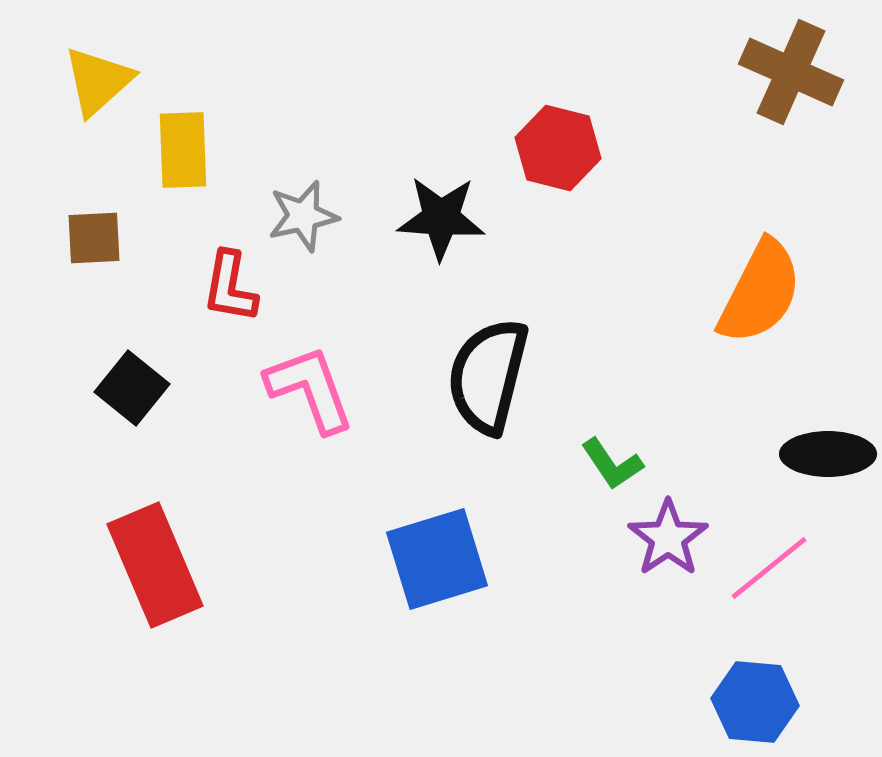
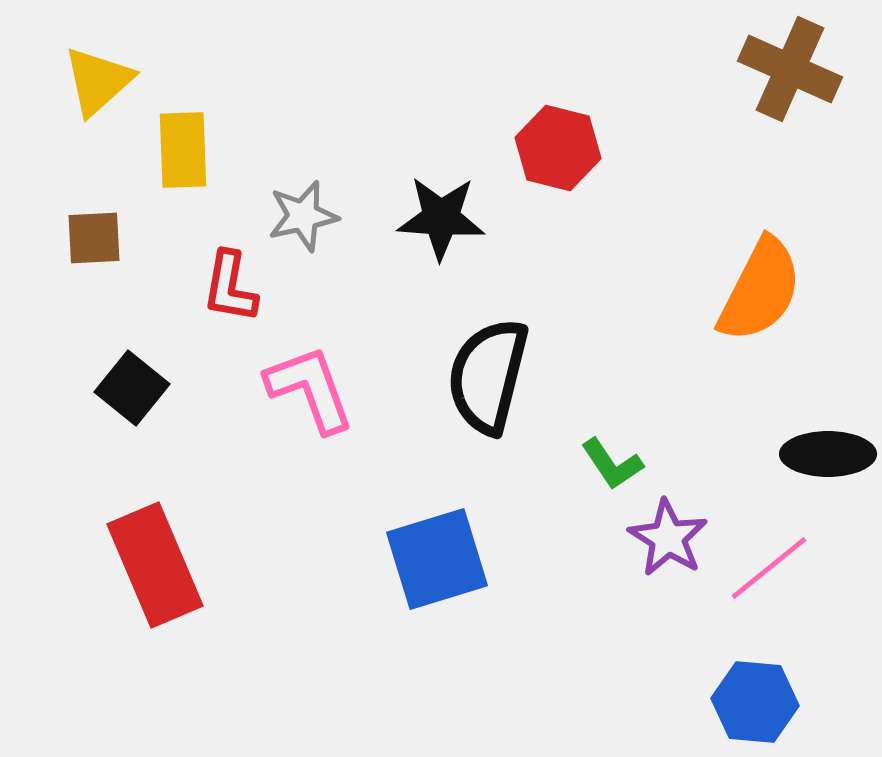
brown cross: moved 1 px left, 3 px up
orange semicircle: moved 2 px up
purple star: rotated 6 degrees counterclockwise
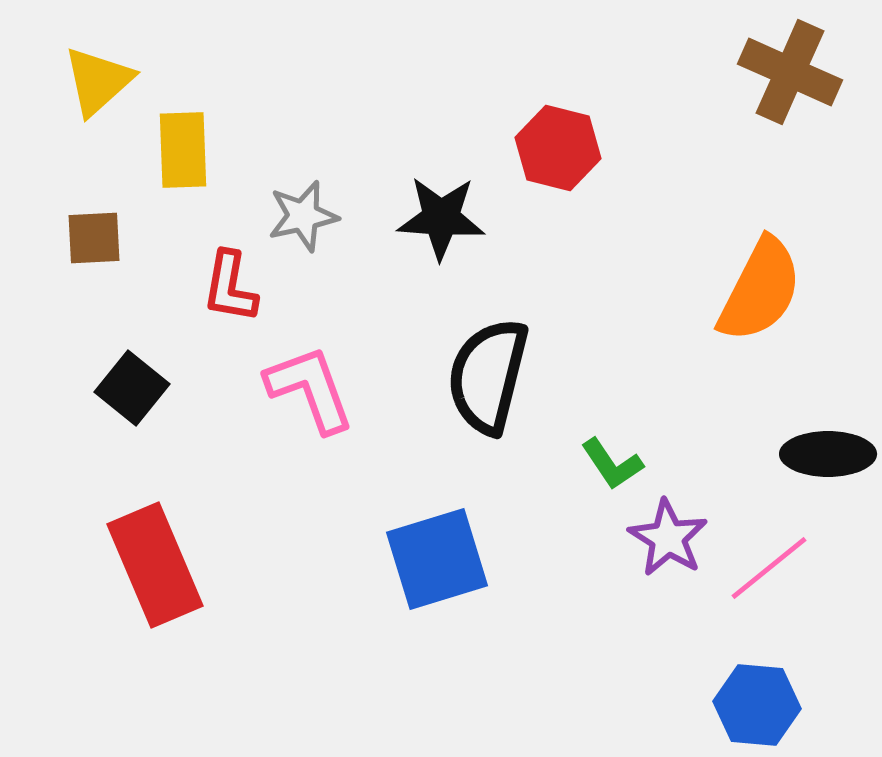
brown cross: moved 3 px down
blue hexagon: moved 2 px right, 3 px down
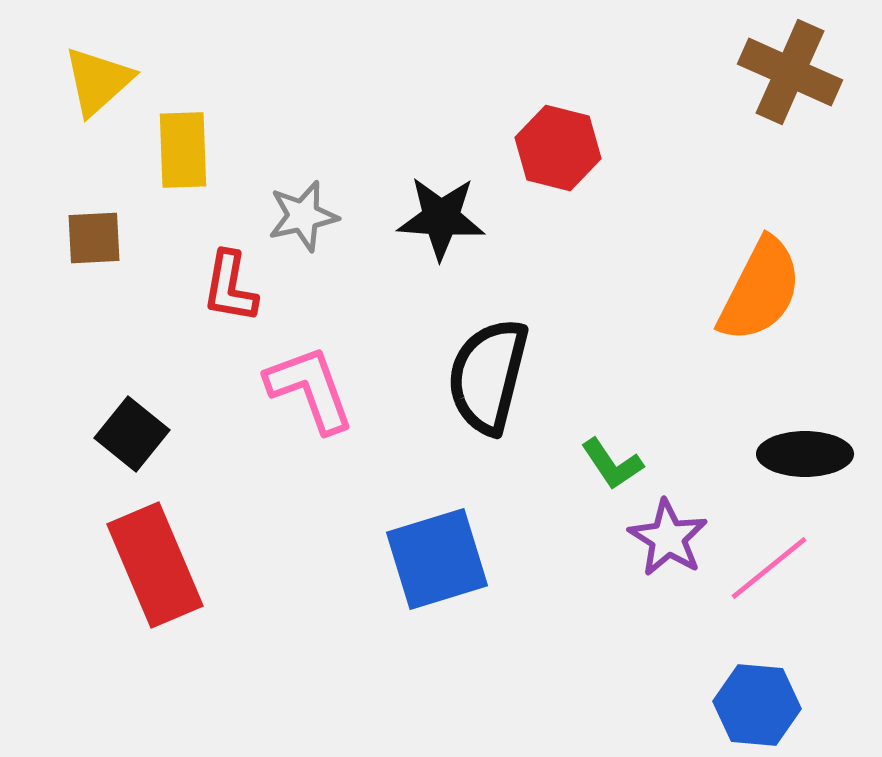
black square: moved 46 px down
black ellipse: moved 23 px left
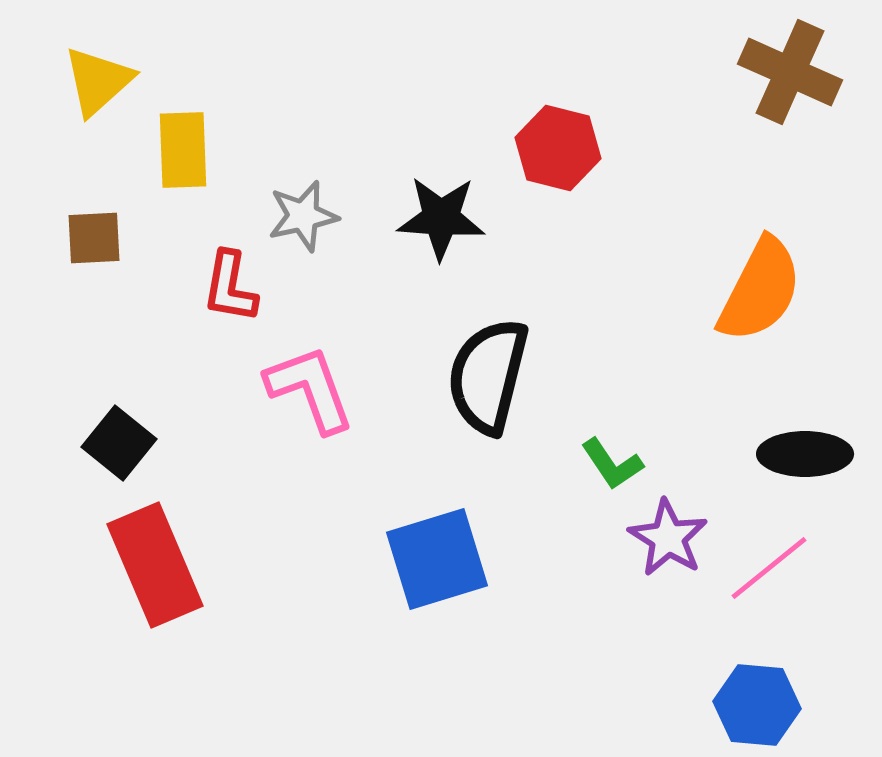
black square: moved 13 px left, 9 px down
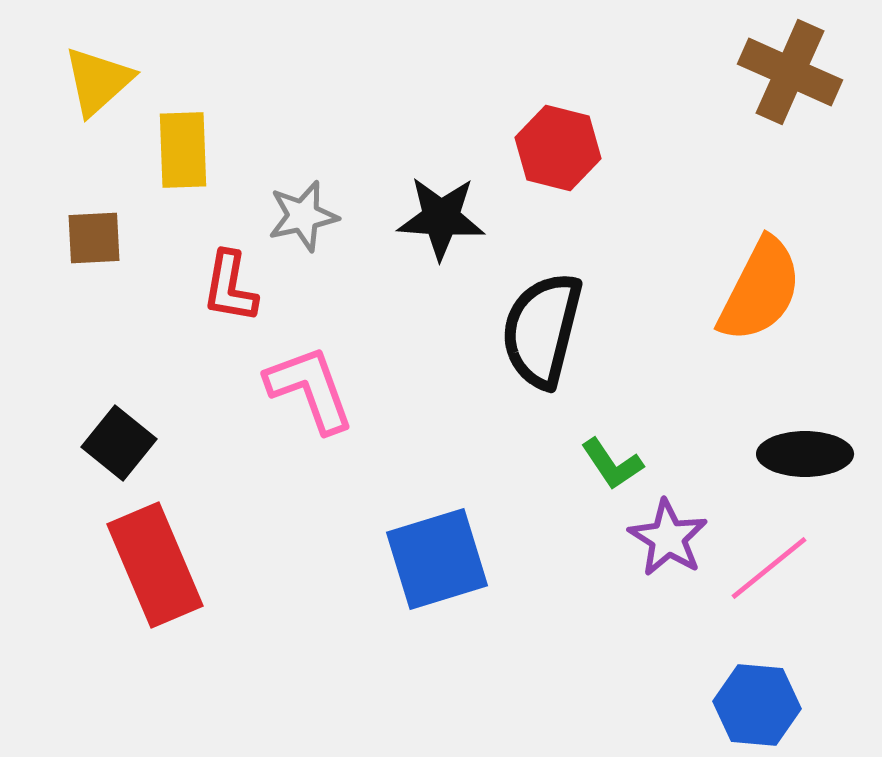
black semicircle: moved 54 px right, 46 px up
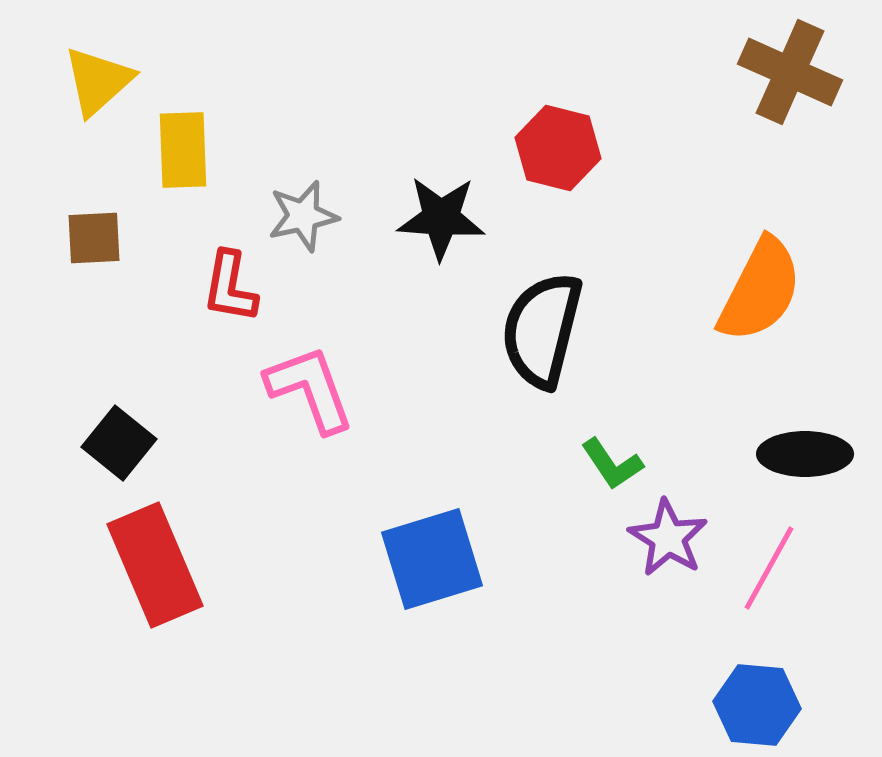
blue square: moved 5 px left
pink line: rotated 22 degrees counterclockwise
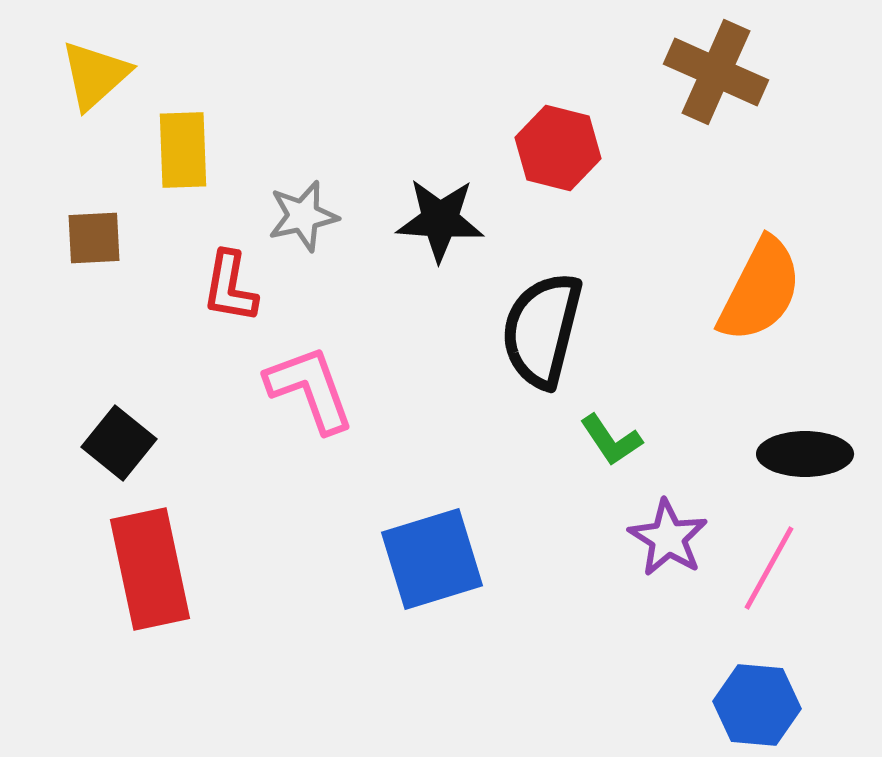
brown cross: moved 74 px left
yellow triangle: moved 3 px left, 6 px up
black star: moved 1 px left, 2 px down
green L-shape: moved 1 px left, 24 px up
red rectangle: moved 5 px left, 4 px down; rotated 11 degrees clockwise
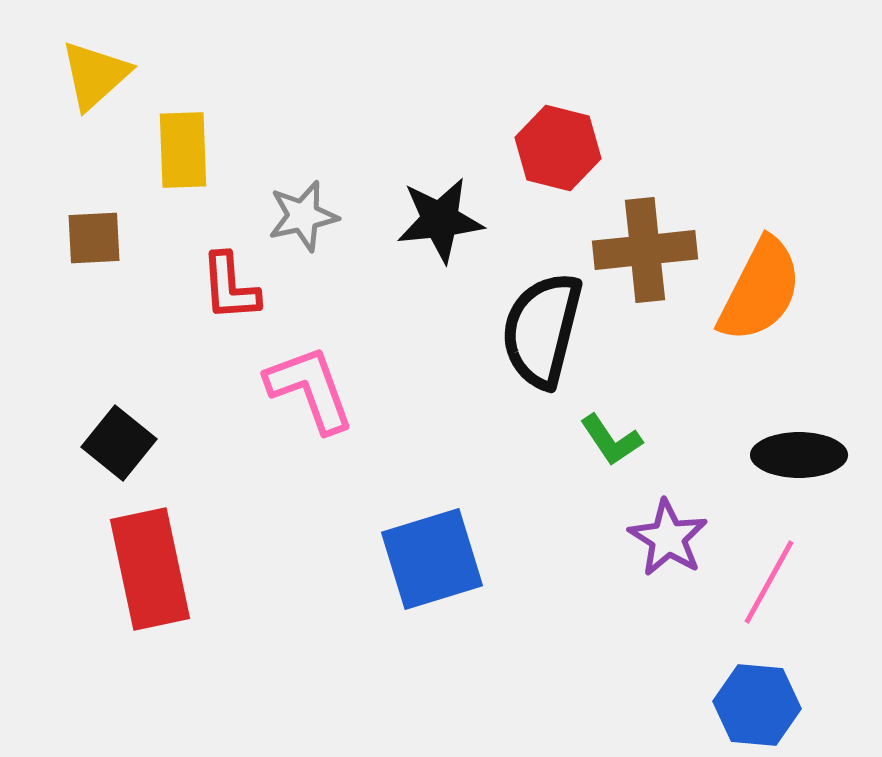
brown cross: moved 71 px left, 178 px down; rotated 30 degrees counterclockwise
black star: rotated 10 degrees counterclockwise
red L-shape: rotated 14 degrees counterclockwise
black ellipse: moved 6 px left, 1 px down
pink line: moved 14 px down
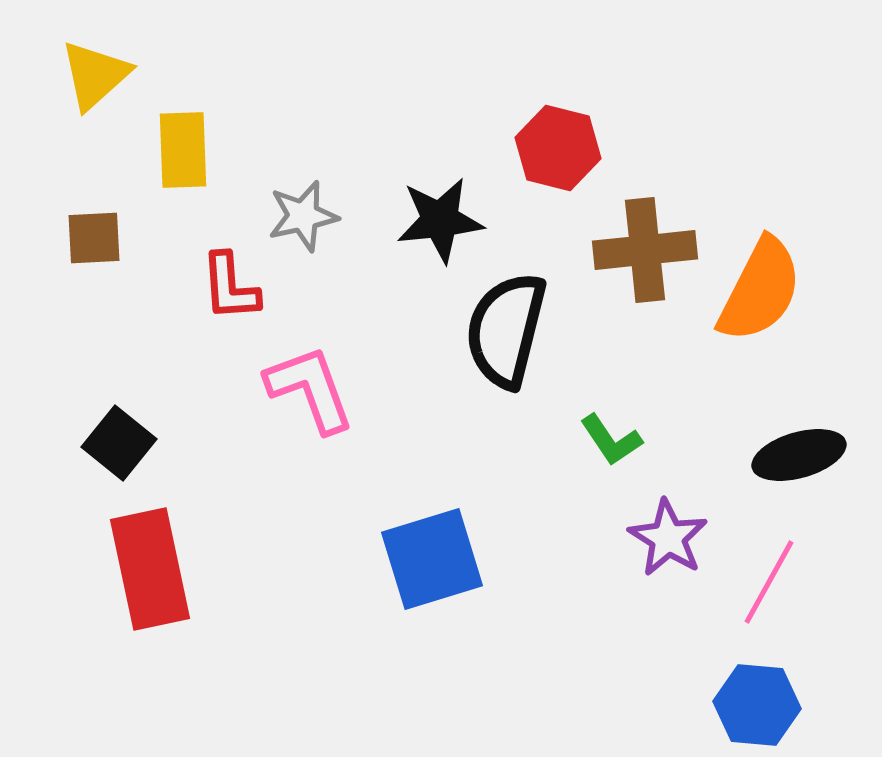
black semicircle: moved 36 px left
black ellipse: rotated 16 degrees counterclockwise
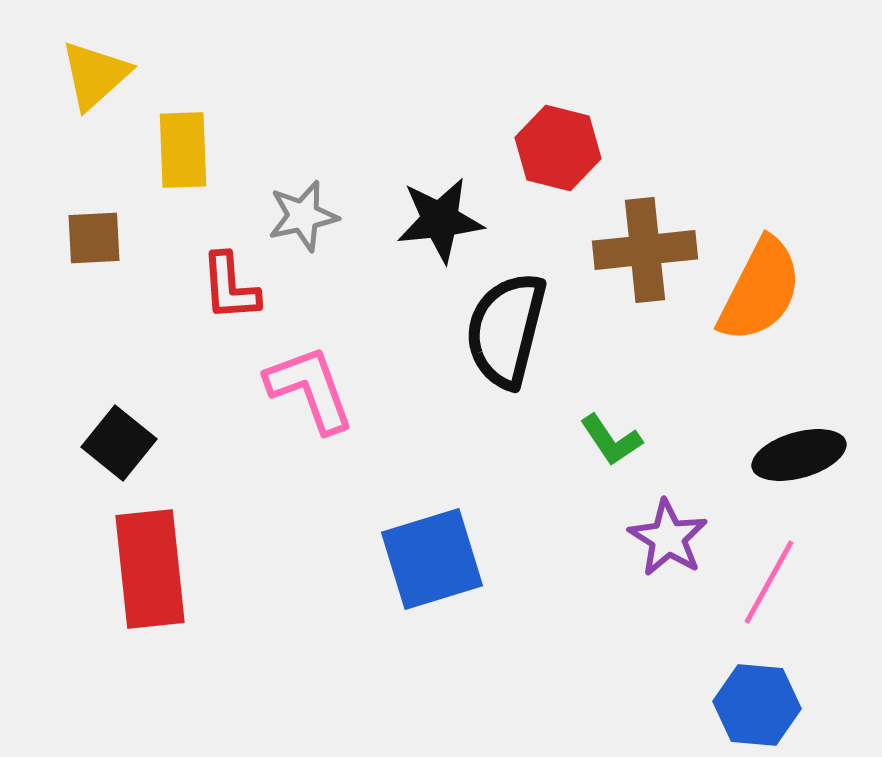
red rectangle: rotated 6 degrees clockwise
